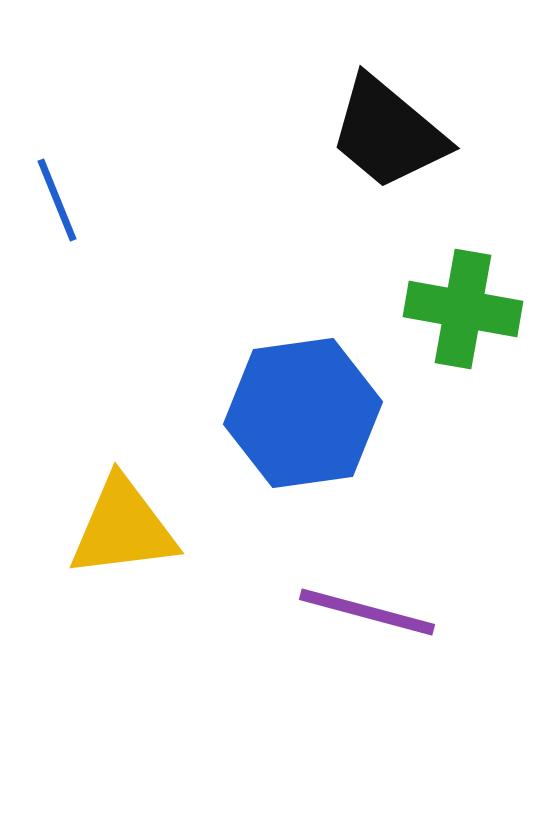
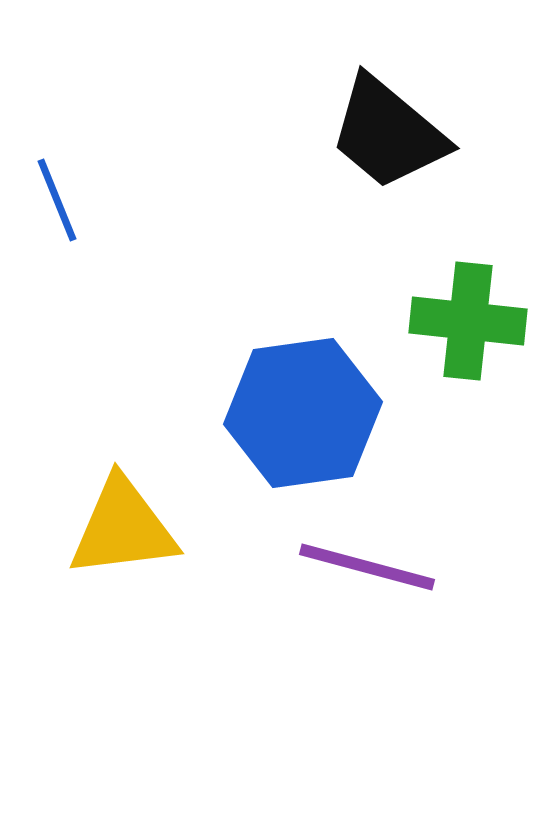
green cross: moved 5 px right, 12 px down; rotated 4 degrees counterclockwise
purple line: moved 45 px up
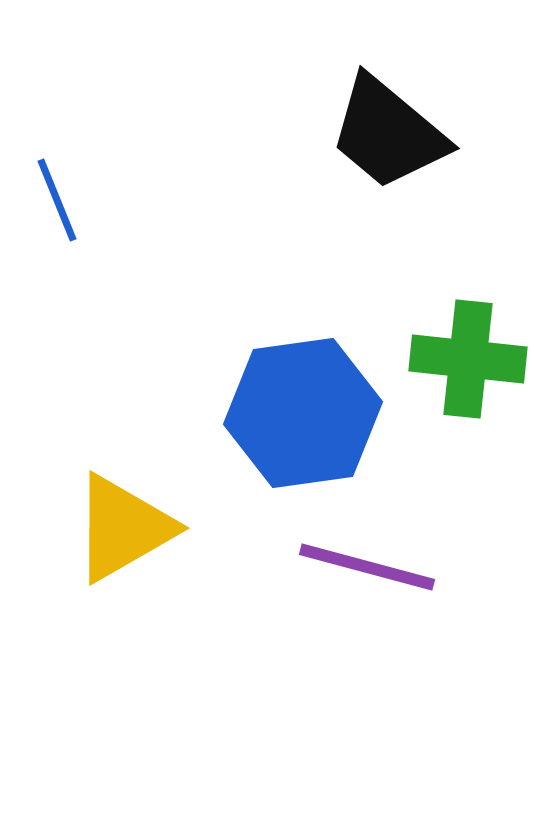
green cross: moved 38 px down
yellow triangle: rotated 23 degrees counterclockwise
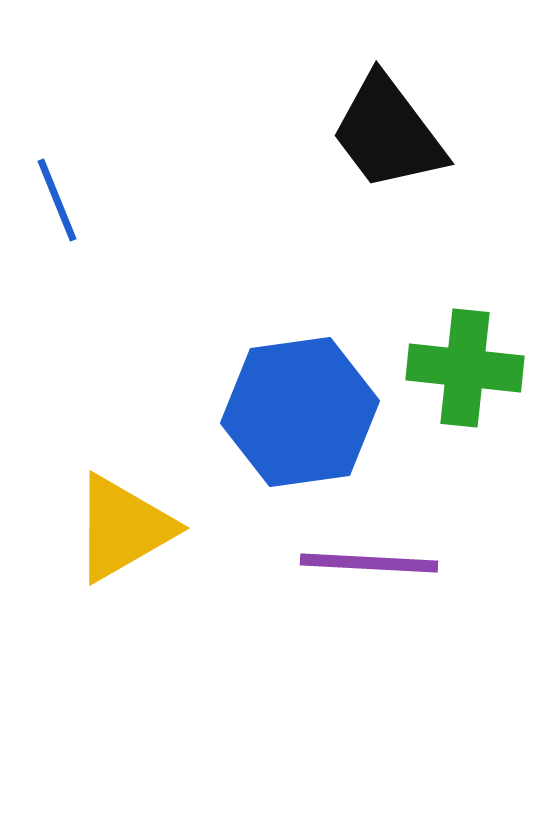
black trapezoid: rotated 13 degrees clockwise
green cross: moved 3 px left, 9 px down
blue hexagon: moved 3 px left, 1 px up
purple line: moved 2 px right, 4 px up; rotated 12 degrees counterclockwise
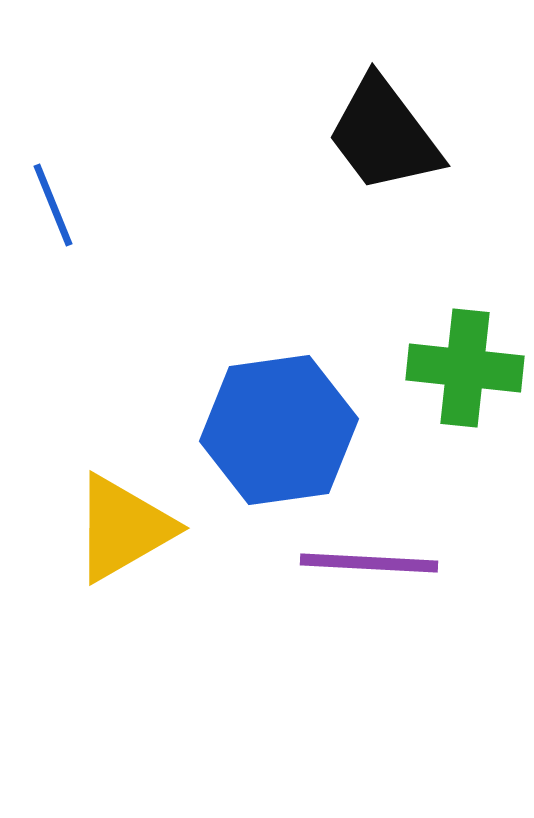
black trapezoid: moved 4 px left, 2 px down
blue line: moved 4 px left, 5 px down
blue hexagon: moved 21 px left, 18 px down
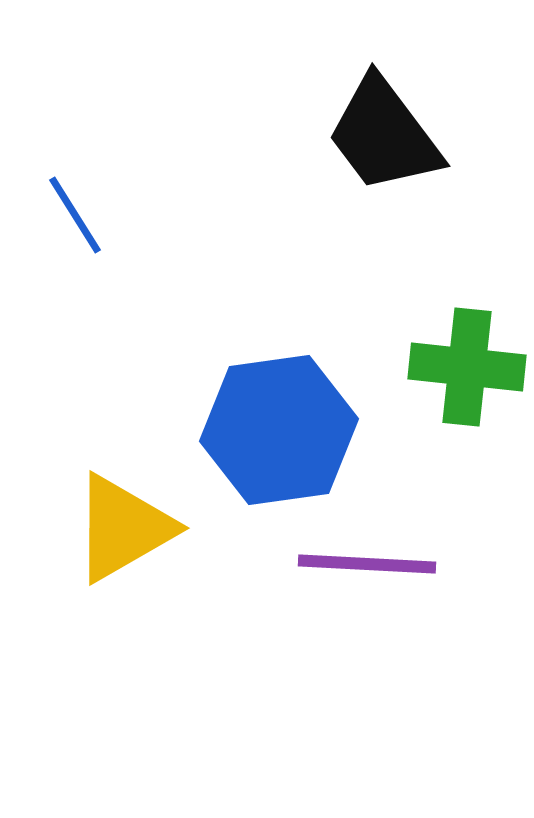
blue line: moved 22 px right, 10 px down; rotated 10 degrees counterclockwise
green cross: moved 2 px right, 1 px up
purple line: moved 2 px left, 1 px down
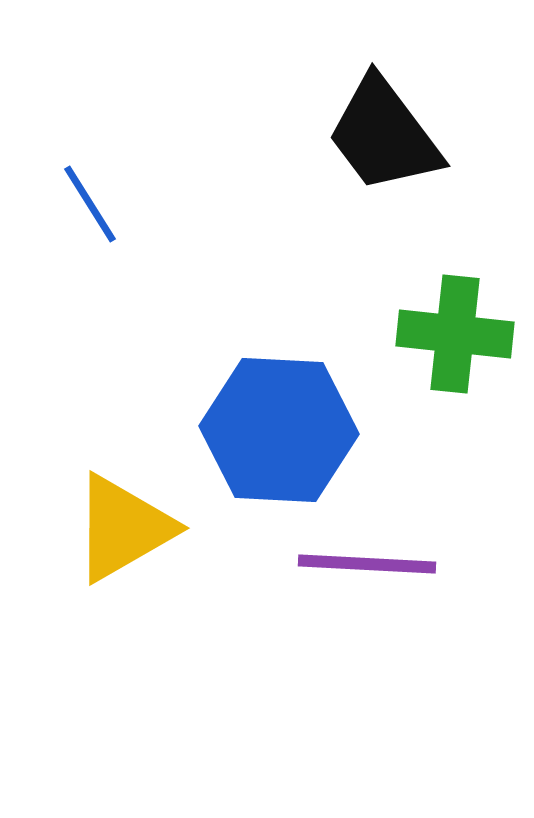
blue line: moved 15 px right, 11 px up
green cross: moved 12 px left, 33 px up
blue hexagon: rotated 11 degrees clockwise
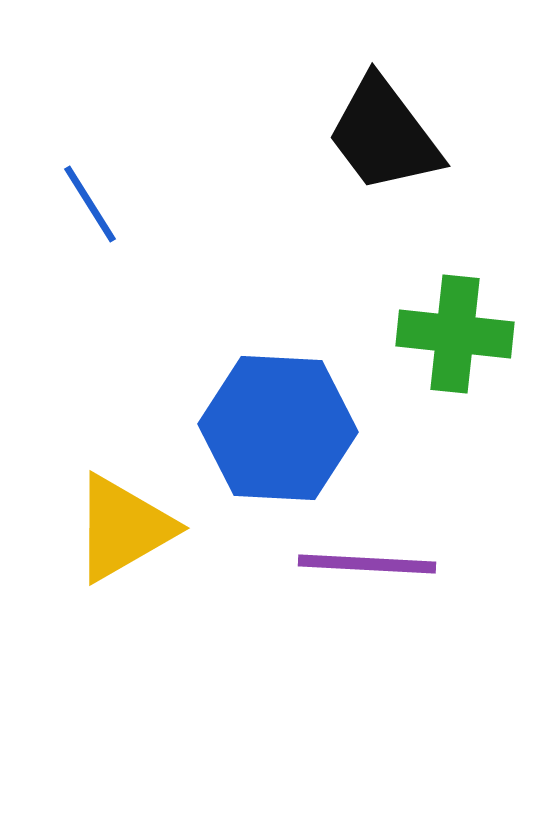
blue hexagon: moved 1 px left, 2 px up
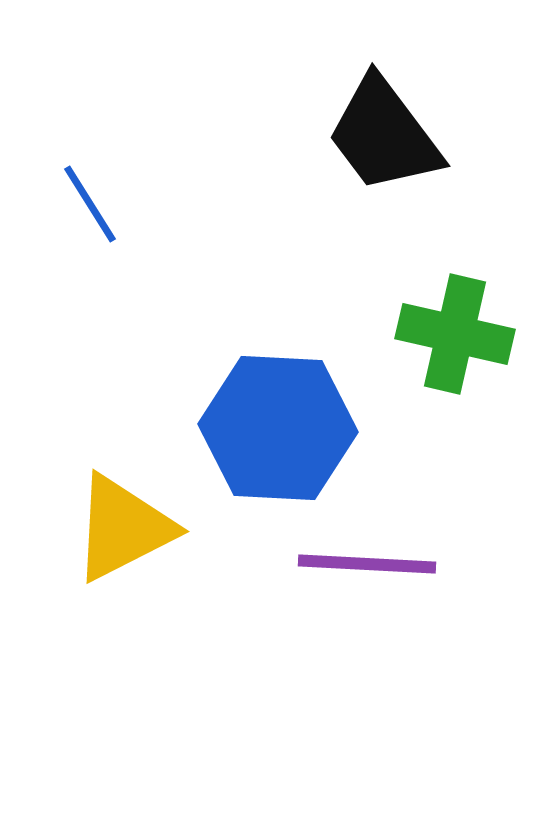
green cross: rotated 7 degrees clockwise
yellow triangle: rotated 3 degrees clockwise
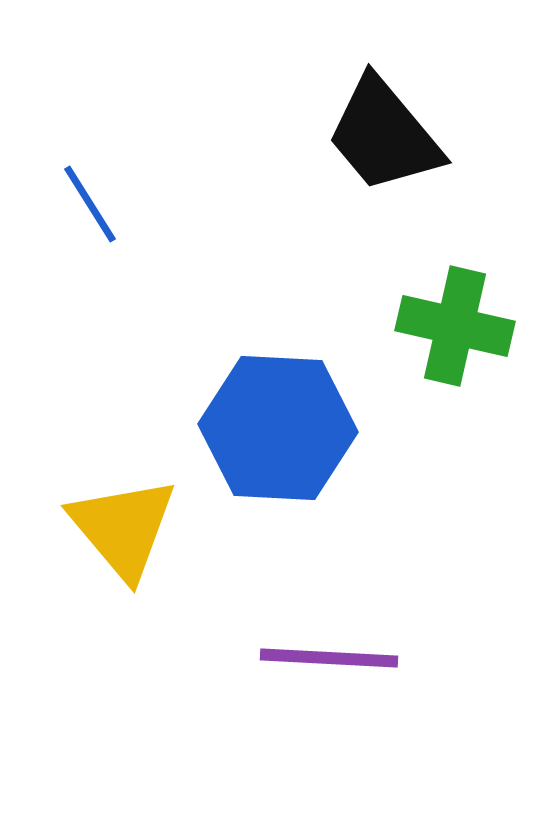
black trapezoid: rotated 3 degrees counterclockwise
green cross: moved 8 px up
yellow triangle: rotated 43 degrees counterclockwise
purple line: moved 38 px left, 94 px down
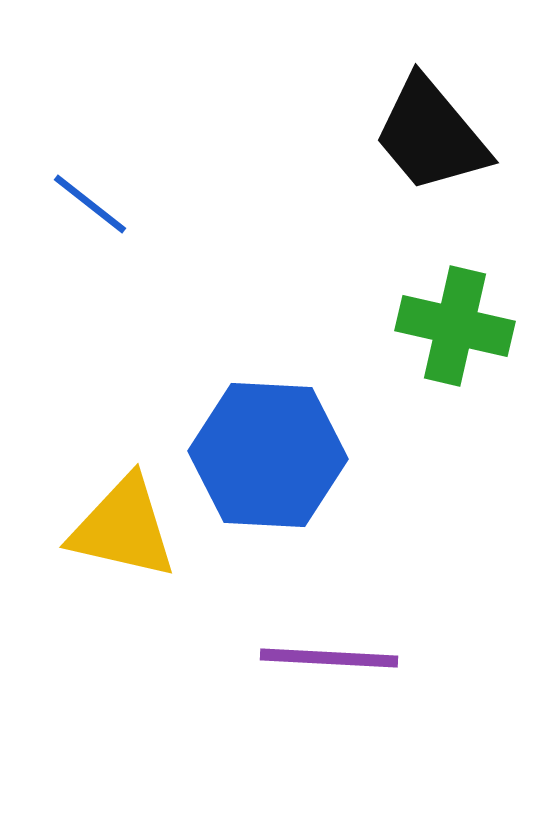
black trapezoid: moved 47 px right
blue line: rotated 20 degrees counterclockwise
blue hexagon: moved 10 px left, 27 px down
yellow triangle: rotated 37 degrees counterclockwise
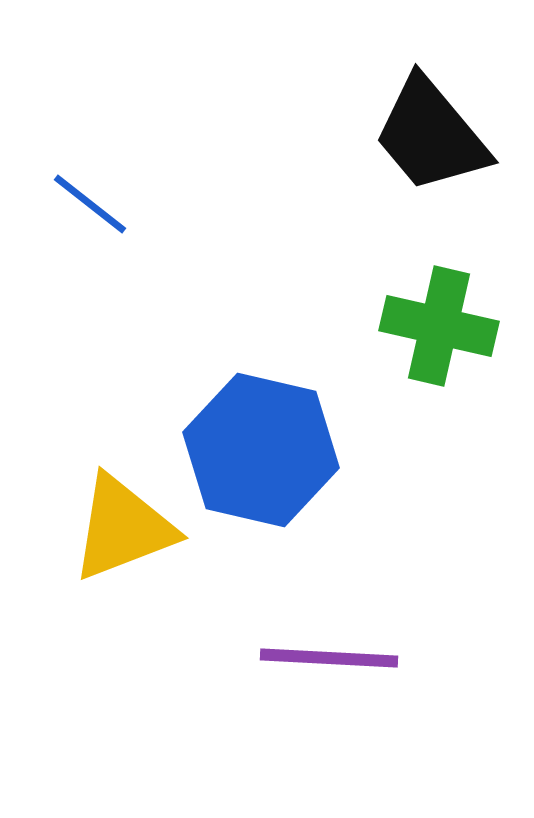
green cross: moved 16 px left
blue hexagon: moved 7 px left, 5 px up; rotated 10 degrees clockwise
yellow triangle: rotated 34 degrees counterclockwise
